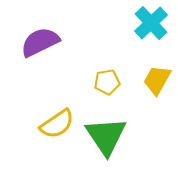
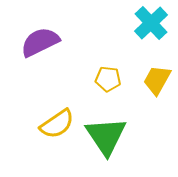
yellow pentagon: moved 1 px right, 3 px up; rotated 15 degrees clockwise
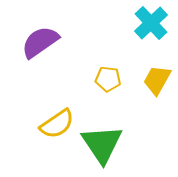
purple semicircle: rotated 9 degrees counterclockwise
green triangle: moved 4 px left, 8 px down
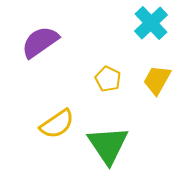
yellow pentagon: rotated 20 degrees clockwise
green triangle: moved 6 px right, 1 px down
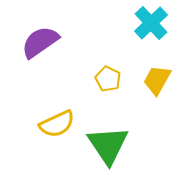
yellow semicircle: rotated 9 degrees clockwise
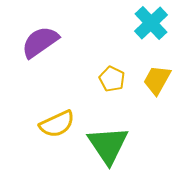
yellow pentagon: moved 4 px right
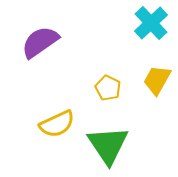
yellow pentagon: moved 4 px left, 9 px down
